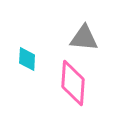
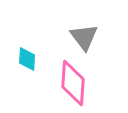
gray triangle: moved 1 px up; rotated 48 degrees clockwise
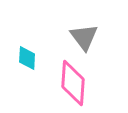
cyan diamond: moved 1 px up
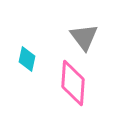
cyan diamond: moved 1 px down; rotated 10 degrees clockwise
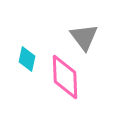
pink diamond: moved 8 px left, 6 px up; rotated 6 degrees counterclockwise
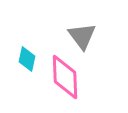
gray triangle: moved 2 px left, 1 px up
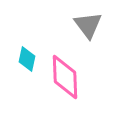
gray triangle: moved 6 px right, 11 px up
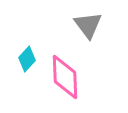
cyan diamond: rotated 30 degrees clockwise
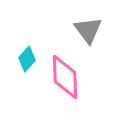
gray triangle: moved 5 px down
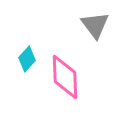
gray triangle: moved 7 px right, 5 px up
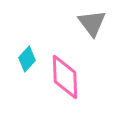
gray triangle: moved 3 px left, 2 px up
